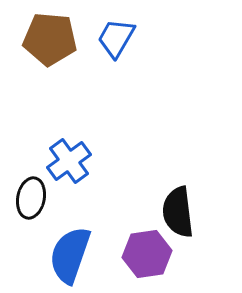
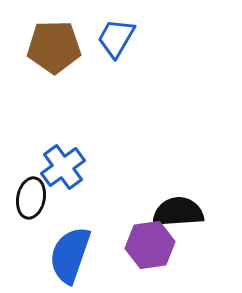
brown pentagon: moved 4 px right, 8 px down; rotated 6 degrees counterclockwise
blue cross: moved 6 px left, 6 px down
black semicircle: rotated 93 degrees clockwise
purple hexagon: moved 3 px right, 9 px up
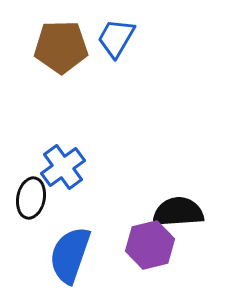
brown pentagon: moved 7 px right
purple hexagon: rotated 6 degrees counterclockwise
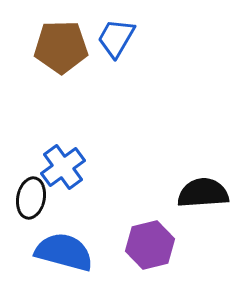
black semicircle: moved 25 px right, 19 px up
blue semicircle: moved 6 px left, 3 px up; rotated 86 degrees clockwise
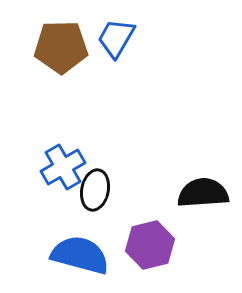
blue cross: rotated 6 degrees clockwise
black ellipse: moved 64 px right, 8 px up
blue semicircle: moved 16 px right, 3 px down
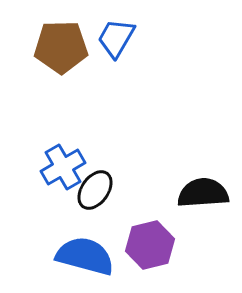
black ellipse: rotated 24 degrees clockwise
blue semicircle: moved 5 px right, 1 px down
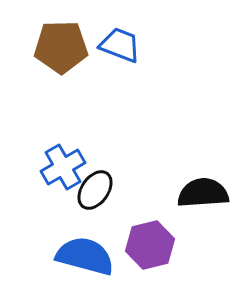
blue trapezoid: moved 4 px right, 7 px down; rotated 81 degrees clockwise
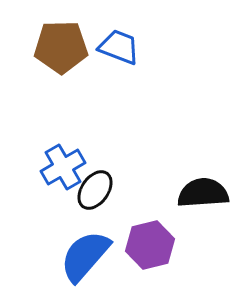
blue trapezoid: moved 1 px left, 2 px down
blue semicircle: rotated 64 degrees counterclockwise
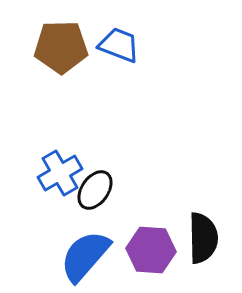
blue trapezoid: moved 2 px up
blue cross: moved 3 px left, 6 px down
black semicircle: moved 45 px down; rotated 93 degrees clockwise
purple hexagon: moved 1 px right, 5 px down; rotated 18 degrees clockwise
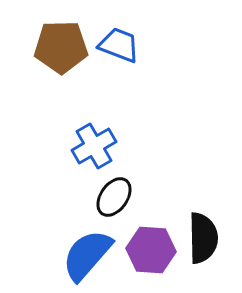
blue cross: moved 34 px right, 27 px up
black ellipse: moved 19 px right, 7 px down
blue semicircle: moved 2 px right, 1 px up
